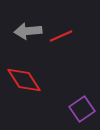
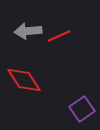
red line: moved 2 px left
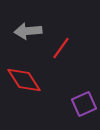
red line: moved 2 px right, 12 px down; rotated 30 degrees counterclockwise
purple square: moved 2 px right, 5 px up; rotated 10 degrees clockwise
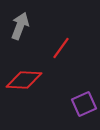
gray arrow: moved 8 px left, 5 px up; rotated 116 degrees clockwise
red diamond: rotated 54 degrees counterclockwise
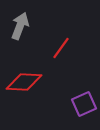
red diamond: moved 2 px down
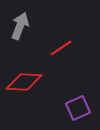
red line: rotated 20 degrees clockwise
purple square: moved 6 px left, 4 px down
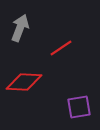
gray arrow: moved 2 px down
purple square: moved 1 px right, 1 px up; rotated 15 degrees clockwise
